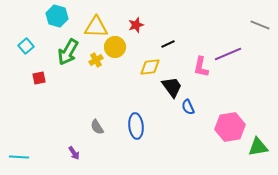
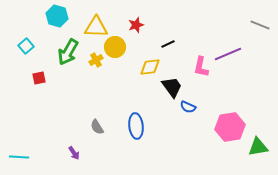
blue semicircle: rotated 42 degrees counterclockwise
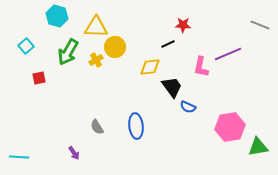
red star: moved 47 px right; rotated 21 degrees clockwise
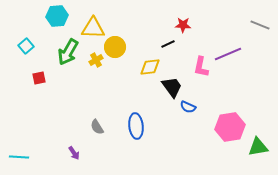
cyan hexagon: rotated 20 degrees counterclockwise
yellow triangle: moved 3 px left, 1 px down
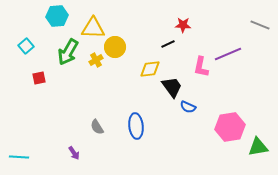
yellow diamond: moved 2 px down
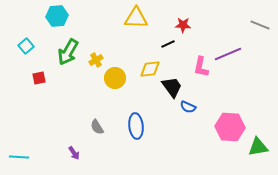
yellow triangle: moved 43 px right, 10 px up
yellow circle: moved 31 px down
pink hexagon: rotated 12 degrees clockwise
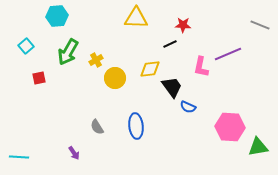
black line: moved 2 px right
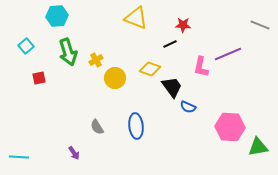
yellow triangle: rotated 20 degrees clockwise
green arrow: rotated 48 degrees counterclockwise
yellow diamond: rotated 25 degrees clockwise
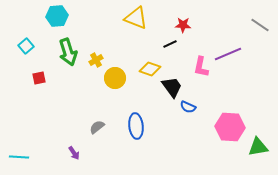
gray line: rotated 12 degrees clockwise
gray semicircle: rotated 84 degrees clockwise
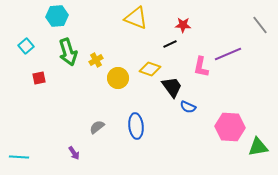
gray line: rotated 18 degrees clockwise
yellow circle: moved 3 px right
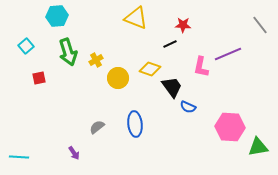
blue ellipse: moved 1 px left, 2 px up
